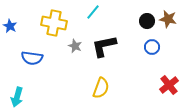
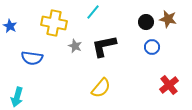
black circle: moved 1 px left, 1 px down
yellow semicircle: rotated 20 degrees clockwise
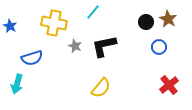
brown star: rotated 18 degrees clockwise
blue circle: moved 7 px right
blue semicircle: rotated 25 degrees counterclockwise
cyan arrow: moved 13 px up
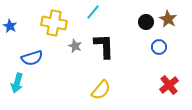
black L-shape: rotated 100 degrees clockwise
cyan arrow: moved 1 px up
yellow semicircle: moved 2 px down
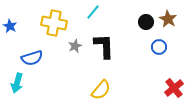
gray star: rotated 24 degrees clockwise
red cross: moved 5 px right, 3 px down
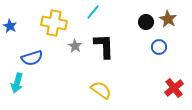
gray star: rotated 16 degrees counterclockwise
yellow semicircle: rotated 95 degrees counterclockwise
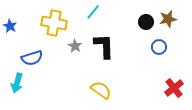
brown star: rotated 30 degrees clockwise
